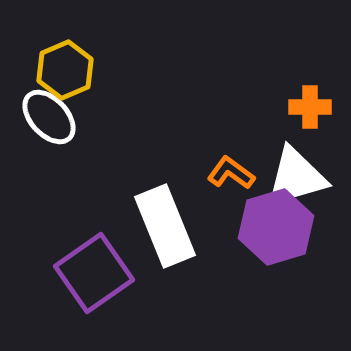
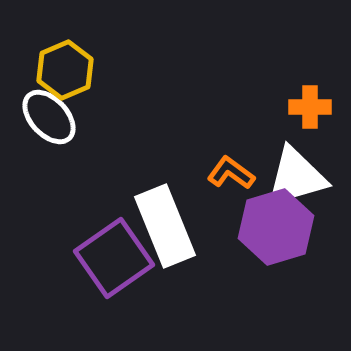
purple square: moved 20 px right, 15 px up
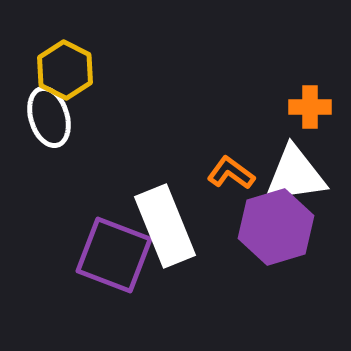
yellow hexagon: rotated 10 degrees counterclockwise
white ellipse: rotated 26 degrees clockwise
white triangle: moved 1 px left, 2 px up; rotated 8 degrees clockwise
purple square: moved 3 px up; rotated 34 degrees counterclockwise
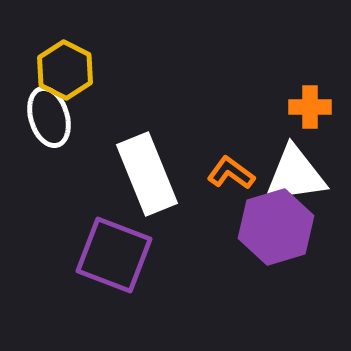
white rectangle: moved 18 px left, 52 px up
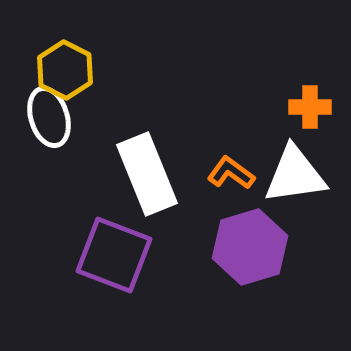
purple hexagon: moved 26 px left, 20 px down
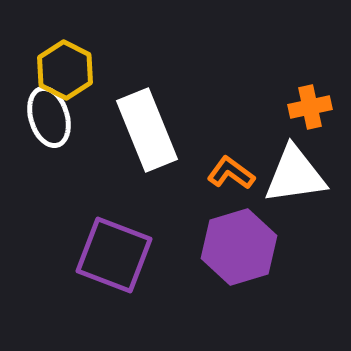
orange cross: rotated 12 degrees counterclockwise
white rectangle: moved 44 px up
purple hexagon: moved 11 px left
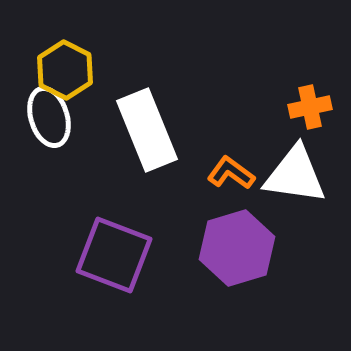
white triangle: rotated 16 degrees clockwise
purple hexagon: moved 2 px left, 1 px down
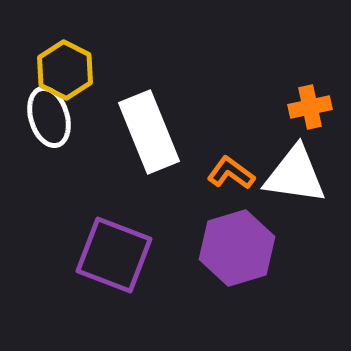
white rectangle: moved 2 px right, 2 px down
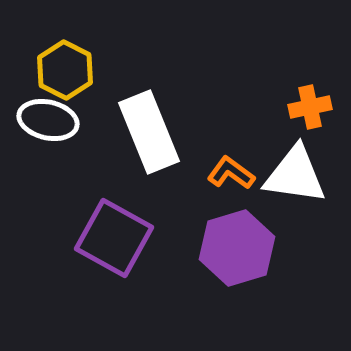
white ellipse: moved 1 px left, 3 px down; rotated 60 degrees counterclockwise
purple square: moved 17 px up; rotated 8 degrees clockwise
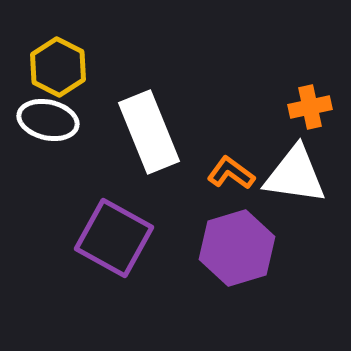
yellow hexagon: moved 7 px left, 3 px up
